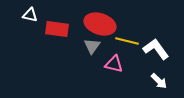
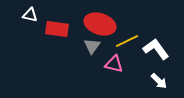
yellow line: rotated 40 degrees counterclockwise
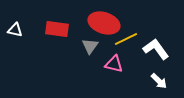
white triangle: moved 15 px left, 15 px down
red ellipse: moved 4 px right, 1 px up
yellow line: moved 1 px left, 2 px up
gray triangle: moved 2 px left
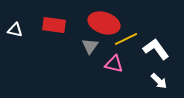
red rectangle: moved 3 px left, 4 px up
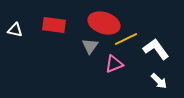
pink triangle: rotated 36 degrees counterclockwise
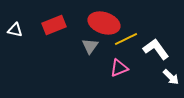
red rectangle: rotated 30 degrees counterclockwise
pink triangle: moved 5 px right, 4 px down
white arrow: moved 12 px right, 4 px up
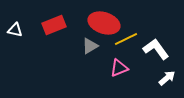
gray triangle: rotated 24 degrees clockwise
white arrow: moved 4 px left, 1 px down; rotated 84 degrees counterclockwise
